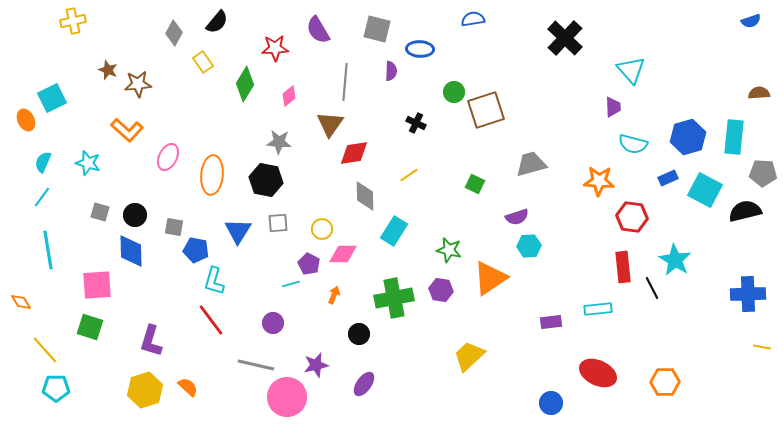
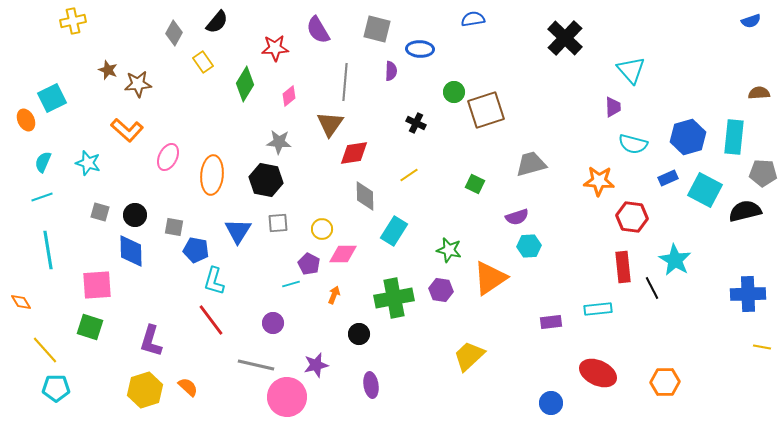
cyan line at (42, 197): rotated 35 degrees clockwise
purple ellipse at (364, 384): moved 7 px right, 1 px down; rotated 45 degrees counterclockwise
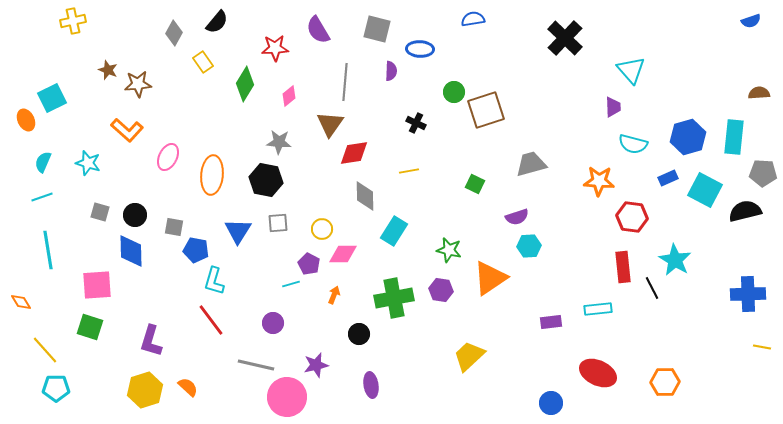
yellow line at (409, 175): moved 4 px up; rotated 24 degrees clockwise
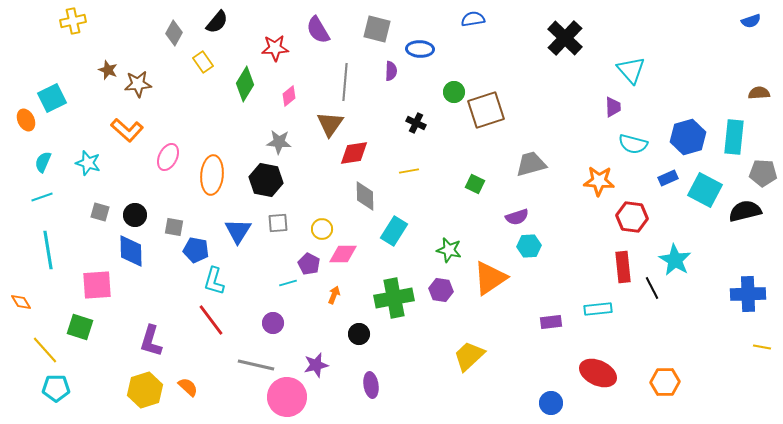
cyan line at (291, 284): moved 3 px left, 1 px up
green square at (90, 327): moved 10 px left
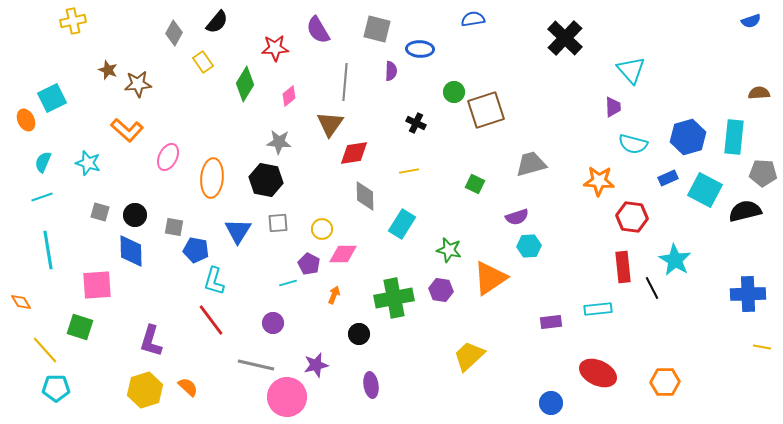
orange ellipse at (212, 175): moved 3 px down
cyan rectangle at (394, 231): moved 8 px right, 7 px up
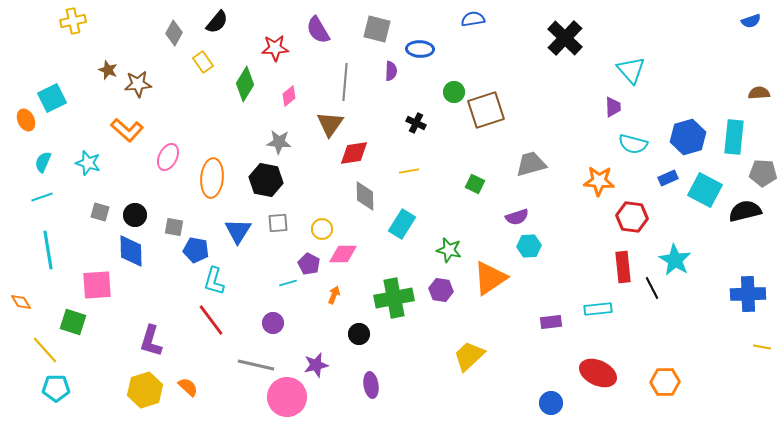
green square at (80, 327): moved 7 px left, 5 px up
